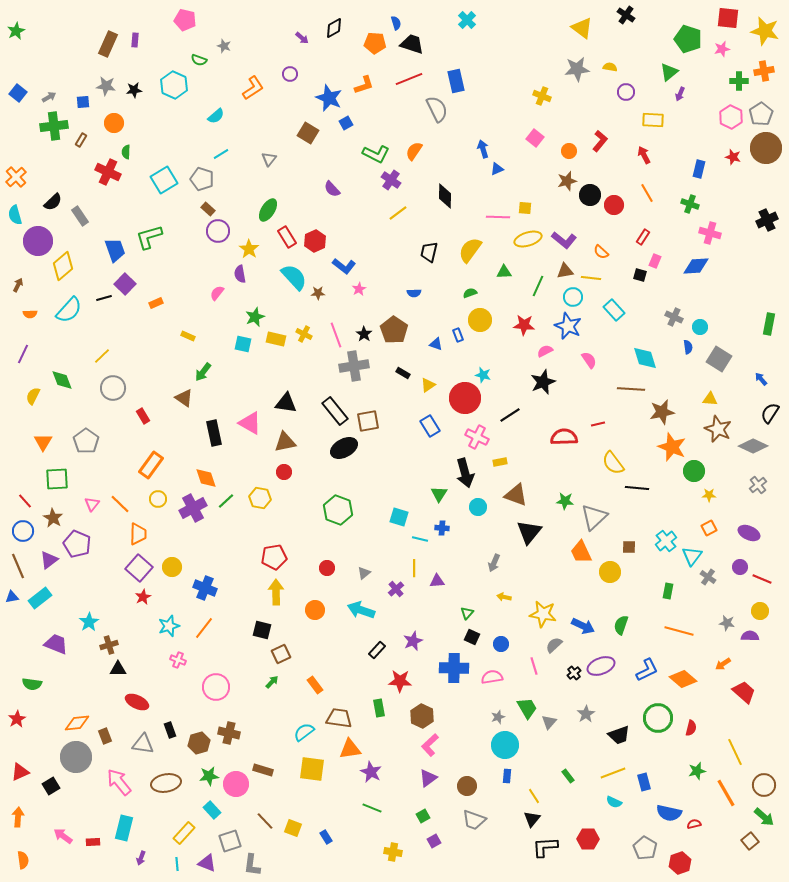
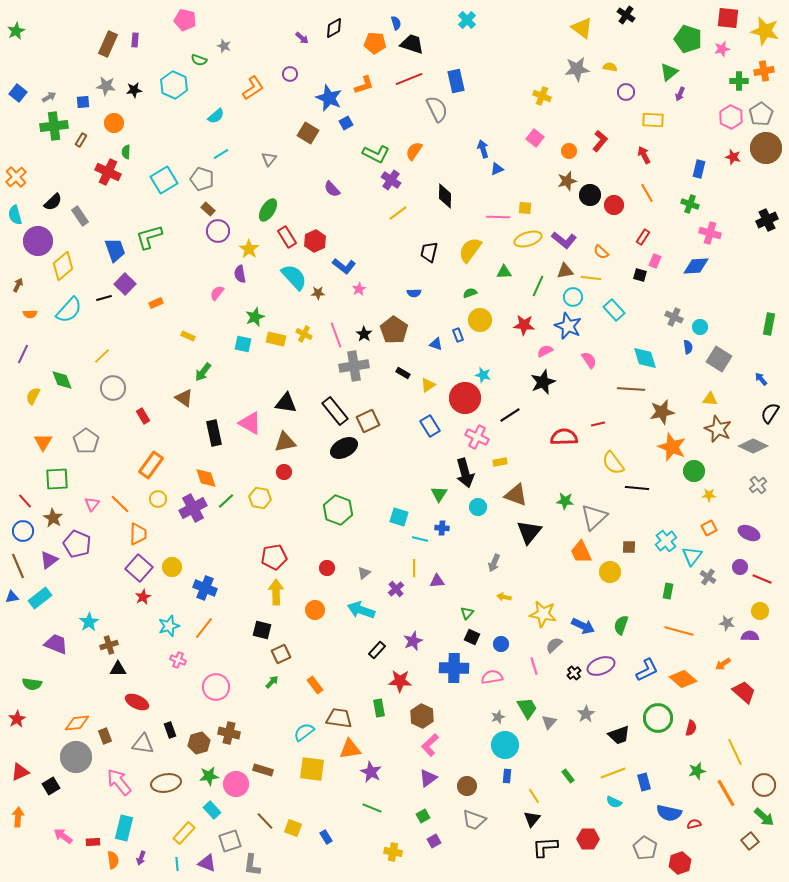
brown square at (368, 421): rotated 15 degrees counterclockwise
orange semicircle at (23, 860): moved 90 px right
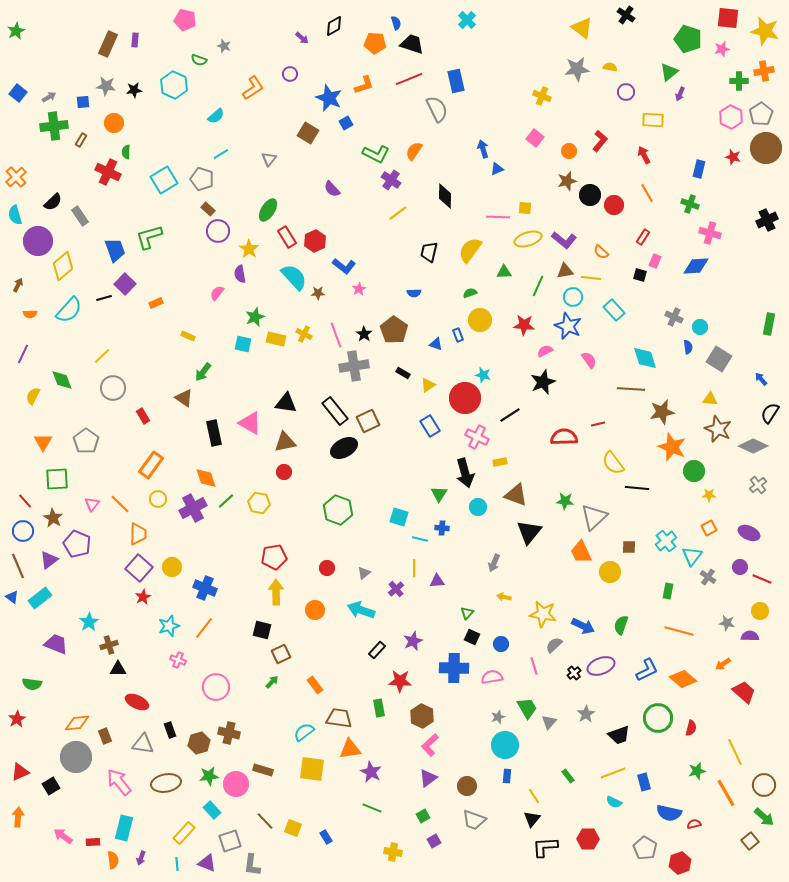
black diamond at (334, 28): moved 2 px up
yellow hexagon at (260, 498): moved 1 px left, 5 px down
blue triangle at (12, 597): rotated 48 degrees clockwise
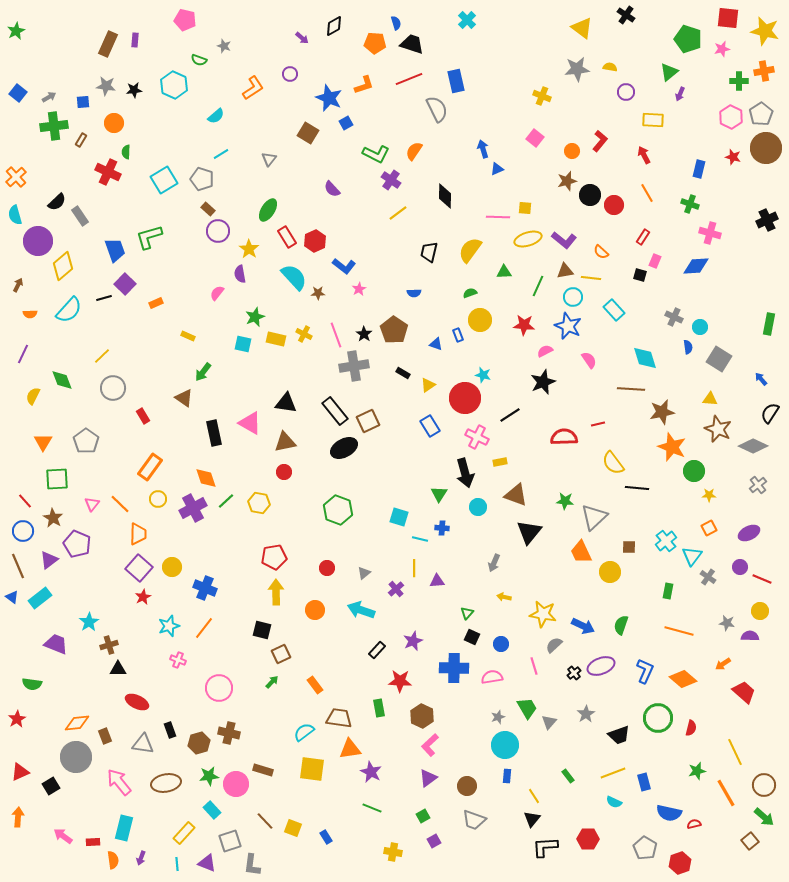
orange circle at (569, 151): moved 3 px right
black semicircle at (53, 202): moved 4 px right
orange rectangle at (151, 465): moved 1 px left, 2 px down
purple ellipse at (749, 533): rotated 50 degrees counterclockwise
blue L-shape at (647, 670): moved 2 px left, 1 px down; rotated 40 degrees counterclockwise
pink circle at (216, 687): moved 3 px right, 1 px down
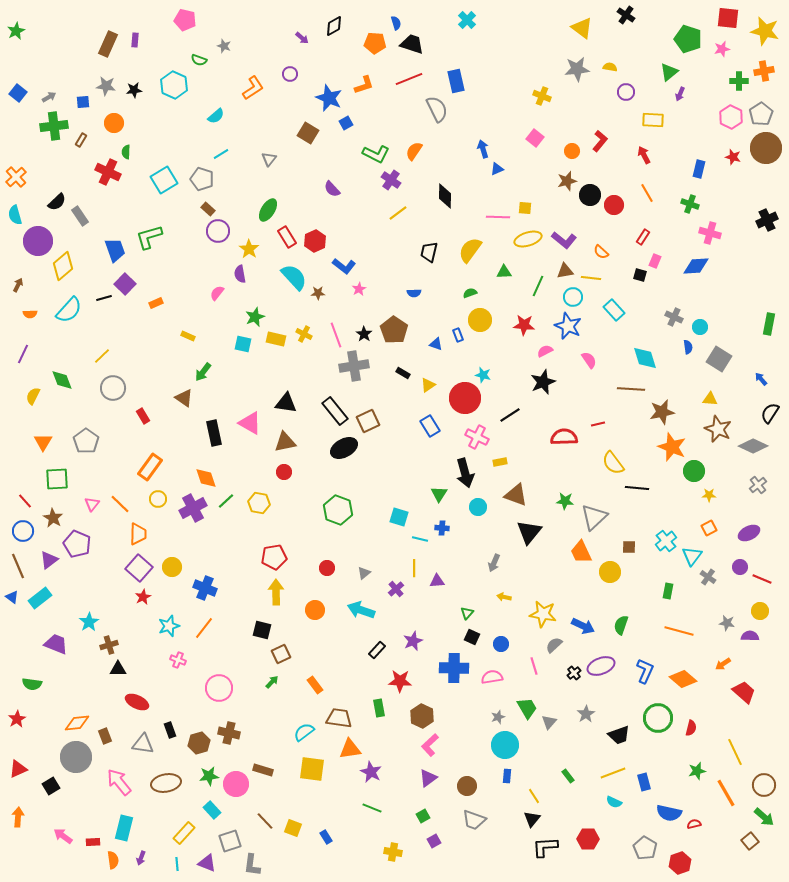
red triangle at (20, 772): moved 2 px left, 3 px up
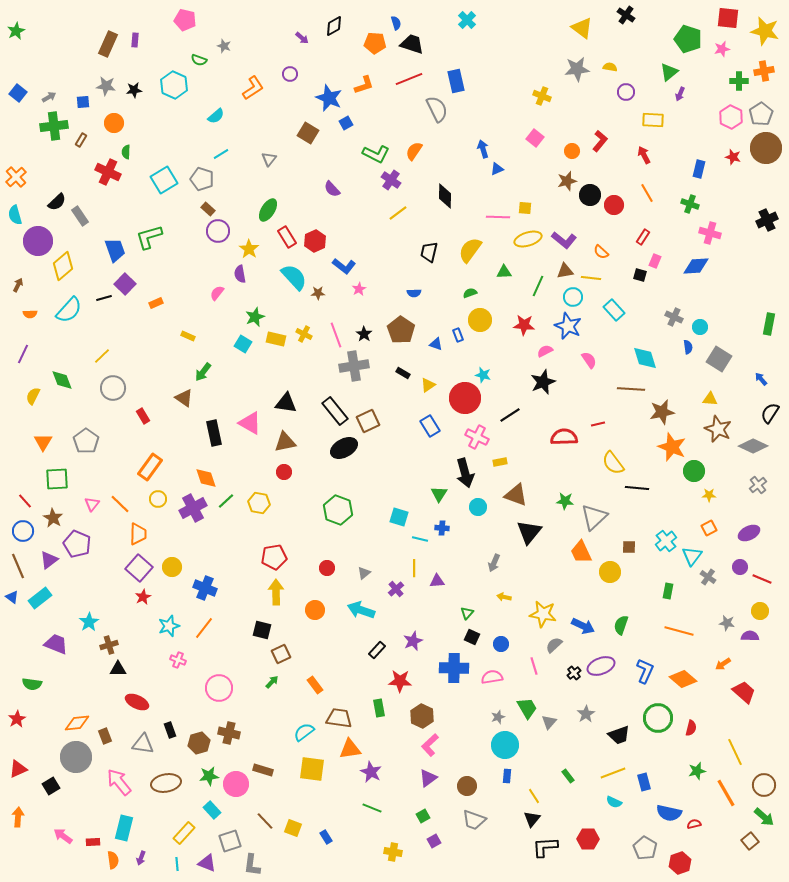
brown pentagon at (394, 330): moved 7 px right
cyan square at (243, 344): rotated 18 degrees clockwise
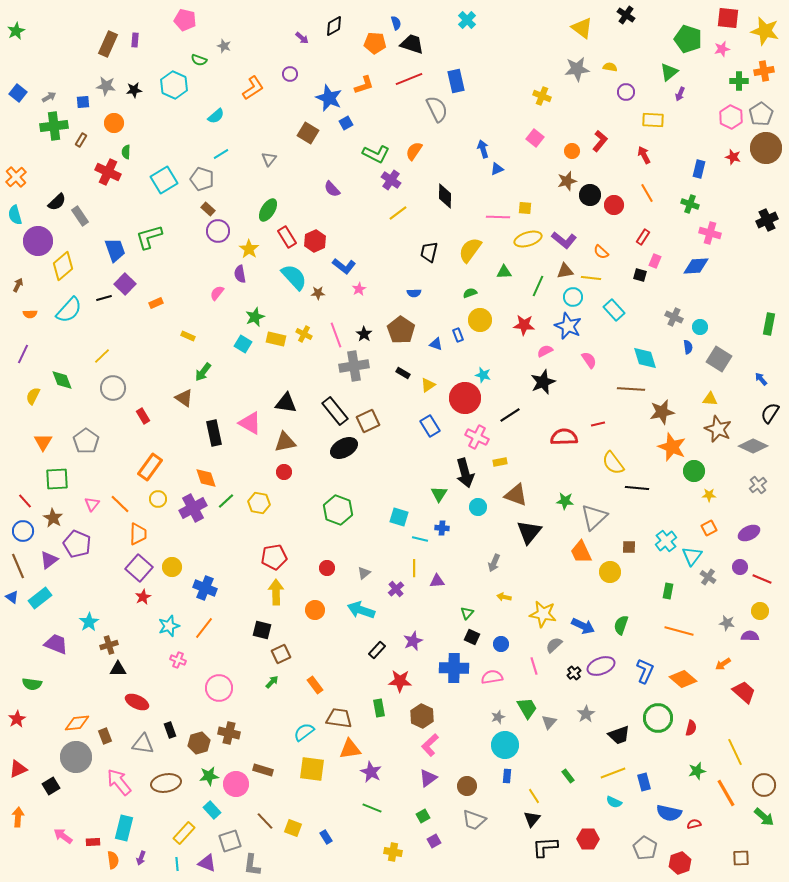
brown square at (750, 841): moved 9 px left, 17 px down; rotated 36 degrees clockwise
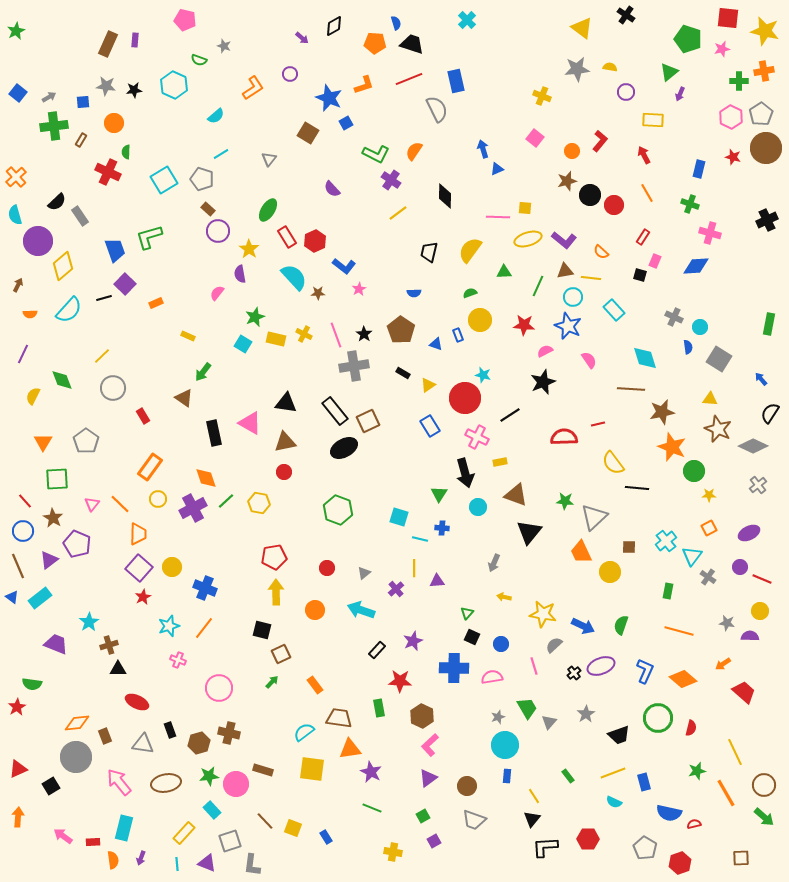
red star at (17, 719): moved 12 px up
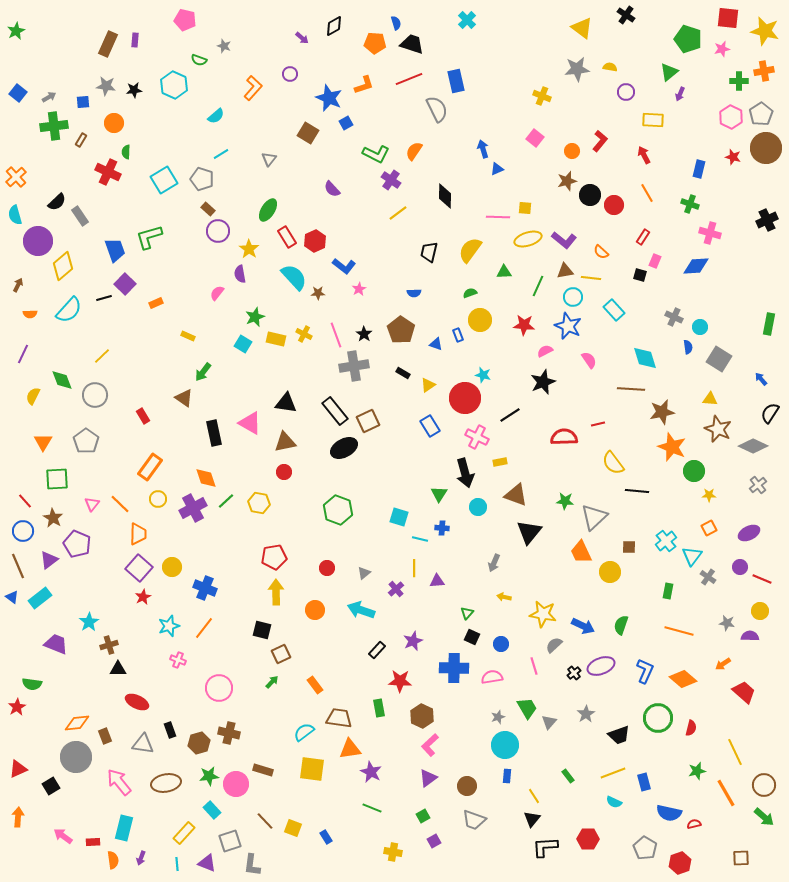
orange L-shape at (253, 88): rotated 15 degrees counterclockwise
gray circle at (113, 388): moved 18 px left, 7 px down
black line at (637, 488): moved 3 px down
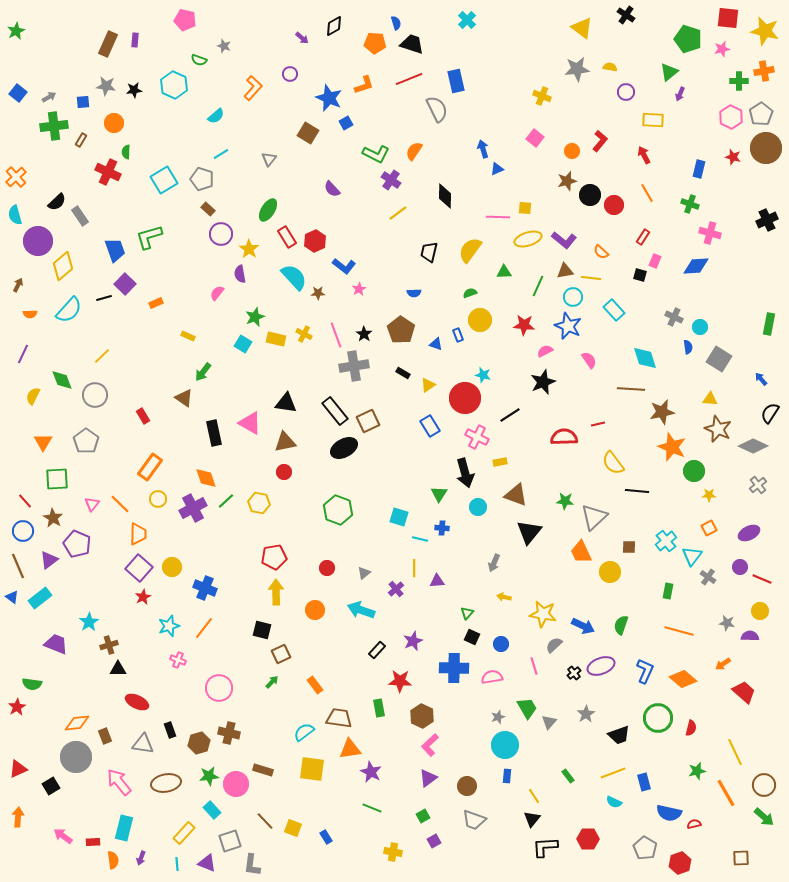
purple circle at (218, 231): moved 3 px right, 3 px down
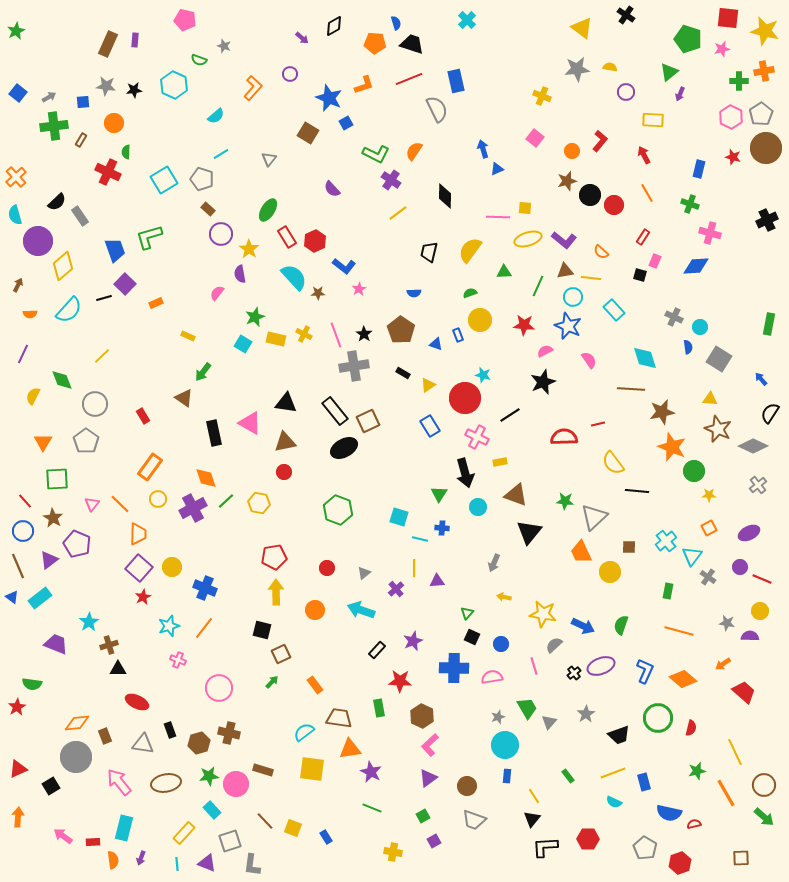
gray circle at (95, 395): moved 9 px down
